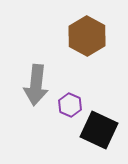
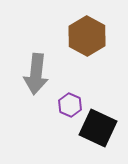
gray arrow: moved 11 px up
black square: moved 1 px left, 2 px up
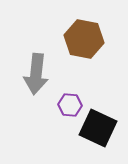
brown hexagon: moved 3 px left, 3 px down; rotated 18 degrees counterclockwise
purple hexagon: rotated 20 degrees counterclockwise
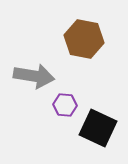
gray arrow: moved 2 px left, 2 px down; rotated 87 degrees counterclockwise
purple hexagon: moved 5 px left
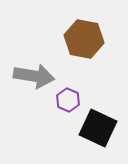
purple hexagon: moved 3 px right, 5 px up; rotated 20 degrees clockwise
